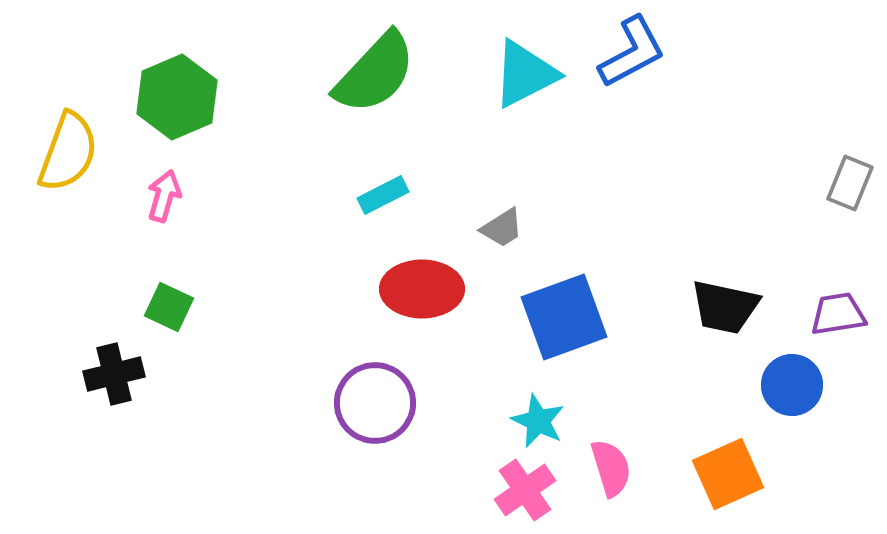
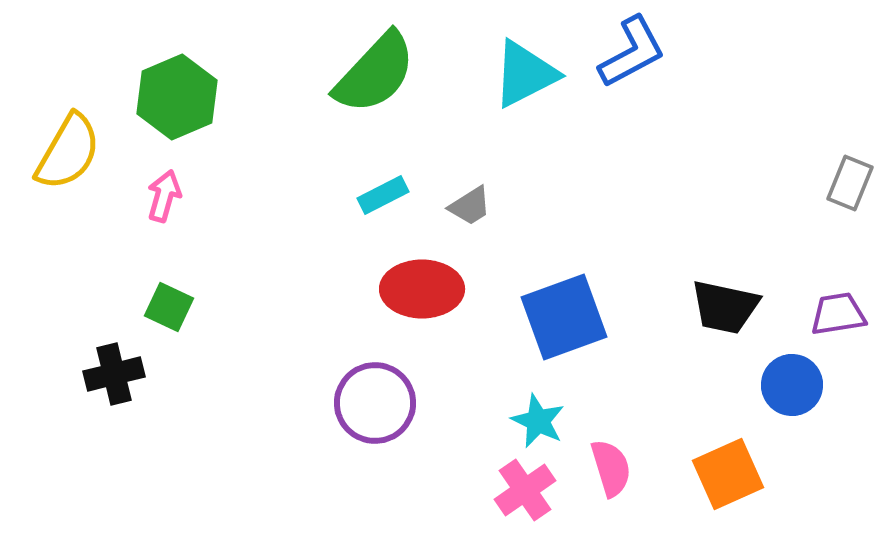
yellow semicircle: rotated 10 degrees clockwise
gray trapezoid: moved 32 px left, 22 px up
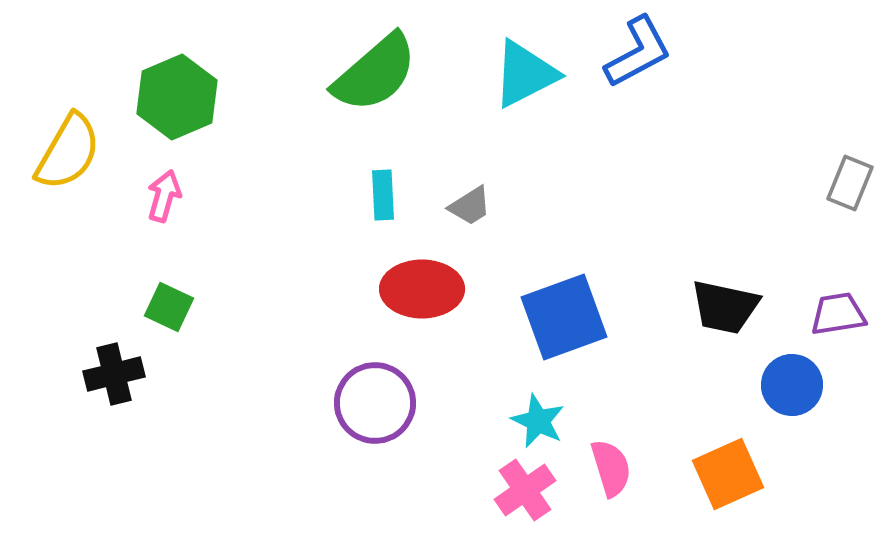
blue L-shape: moved 6 px right
green semicircle: rotated 6 degrees clockwise
cyan rectangle: rotated 66 degrees counterclockwise
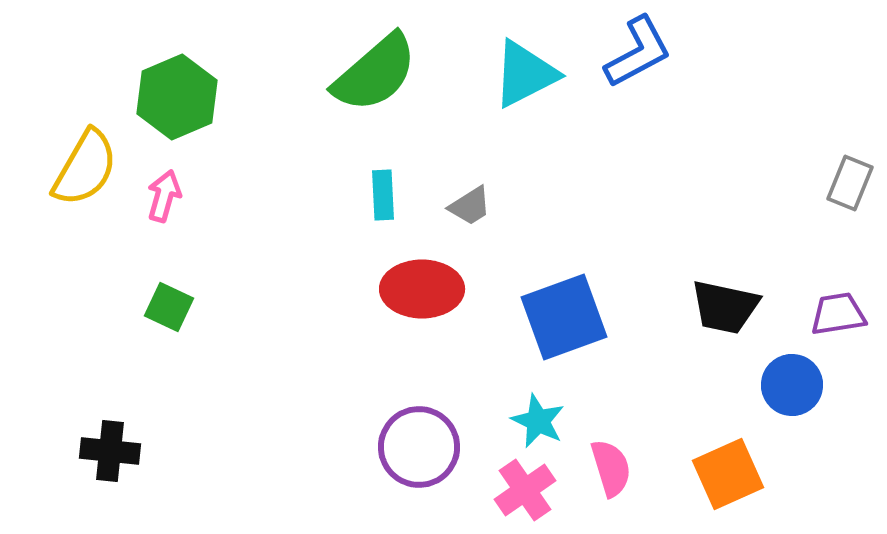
yellow semicircle: moved 17 px right, 16 px down
black cross: moved 4 px left, 77 px down; rotated 20 degrees clockwise
purple circle: moved 44 px right, 44 px down
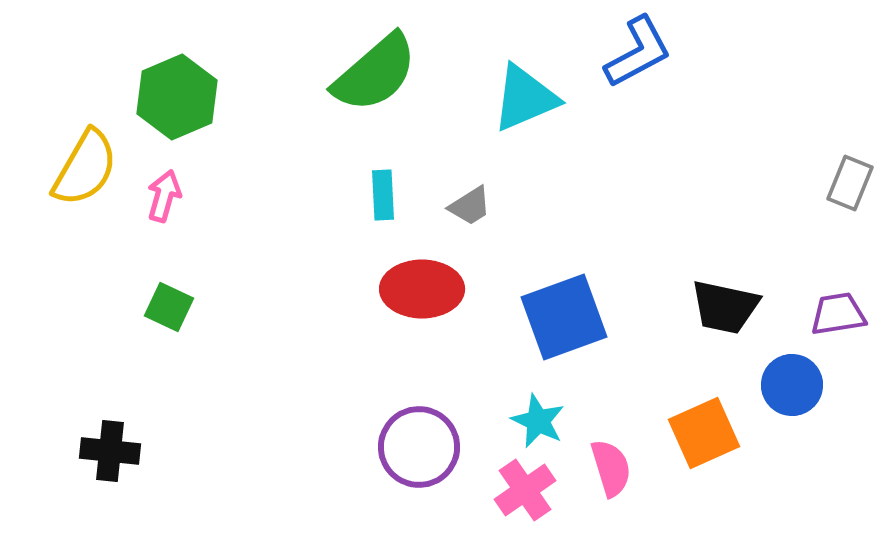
cyan triangle: moved 24 px down; rotated 4 degrees clockwise
orange square: moved 24 px left, 41 px up
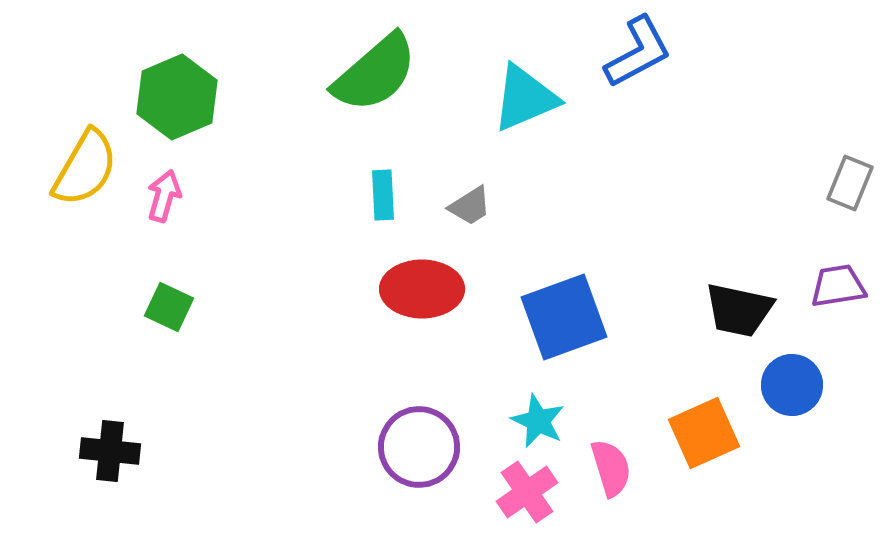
black trapezoid: moved 14 px right, 3 px down
purple trapezoid: moved 28 px up
pink cross: moved 2 px right, 2 px down
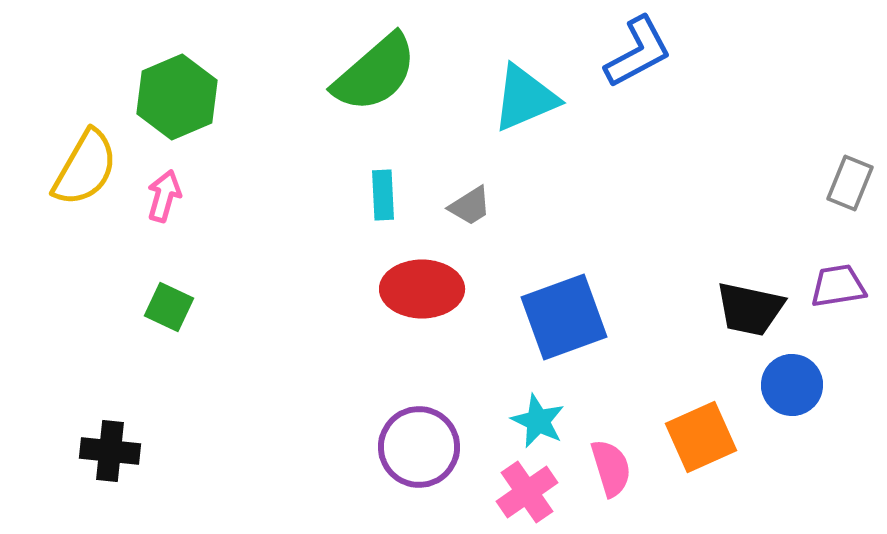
black trapezoid: moved 11 px right, 1 px up
orange square: moved 3 px left, 4 px down
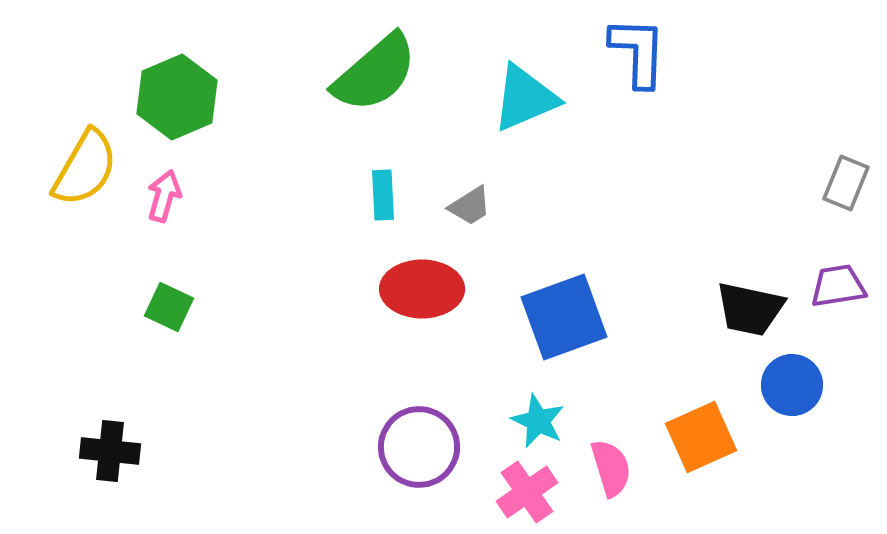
blue L-shape: rotated 60 degrees counterclockwise
gray rectangle: moved 4 px left
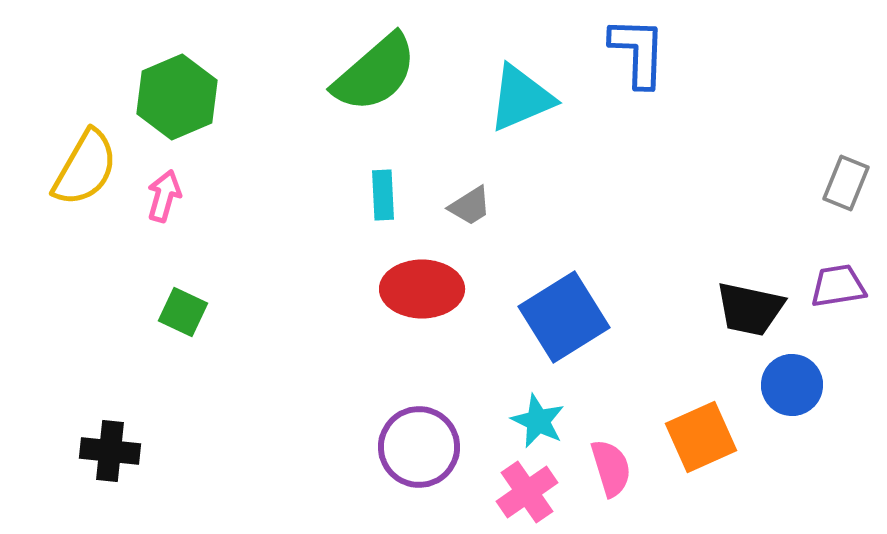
cyan triangle: moved 4 px left
green square: moved 14 px right, 5 px down
blue square: rotated 12 degrees counterclockwise
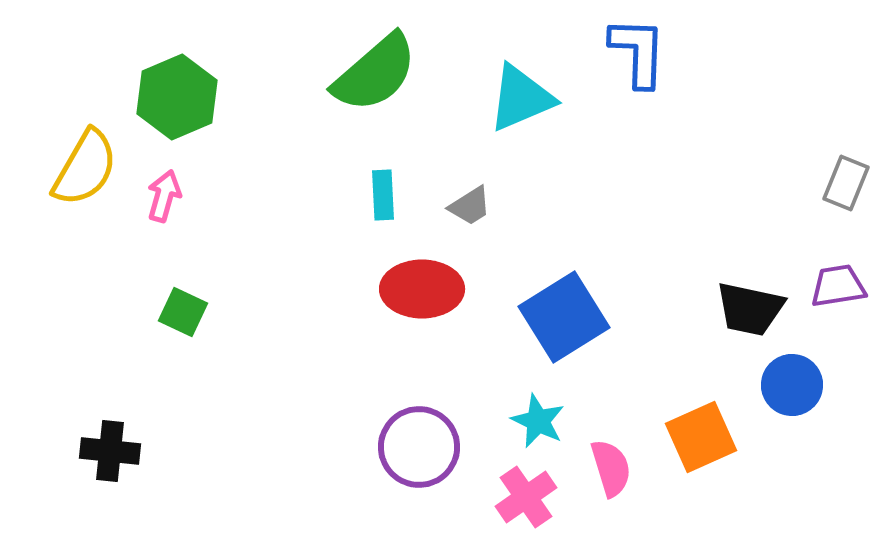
pink cross: moved 1 px left, 5 px down
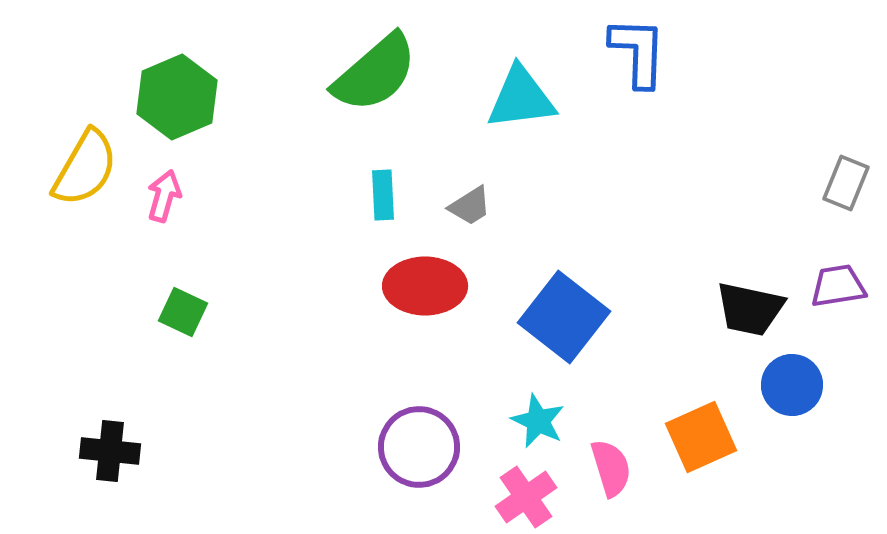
cyan triangle: rotated 16 degrees clockwise
red ellipse: moved 3 px right, 3 px up
blue square: rotated 20 degrees counterclockwise
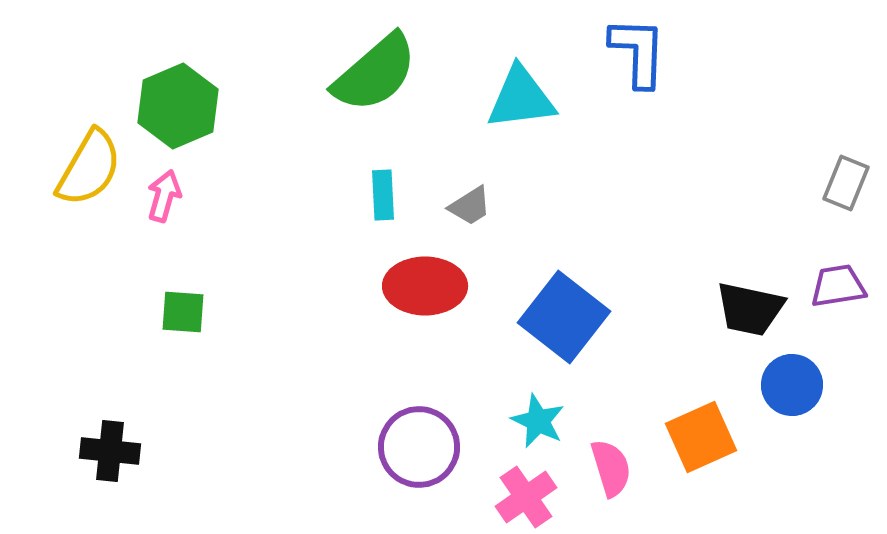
green hexagon: moved 1 px right, 9 px down
yellow semicircle: moved 4 px right
green square: rotated 21 degrees counterclockwise
